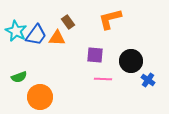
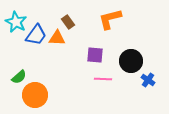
cyan star: moved 9 px up
green semicircle: rotated 21 degrees counterclockwise
orange circle: moved 5 px left, 2 px up
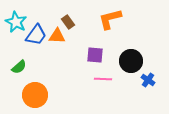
orange triangle: moved 2 px up
green semicircle: moved 10 px up
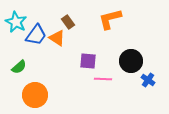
orange triangle: moved 2 px down; rotated 30 degrees clockwise
purple square: moved 7 px left, 6 px down
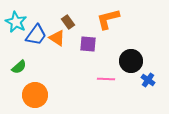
orange L-shape: moved 2 px left
purple square: moved 17 px up
pink line: moved 3 px right
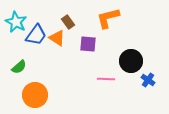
orange L-shape: moved 1 px up
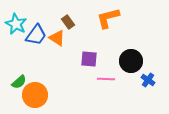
cyan star: moved 2 px down
purple square: moved 1 px right, 15 px down
green semicircle: moved 15 px down
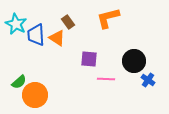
blue trapezoid: rotated 140 degrees clockwise
black circle: moved 3 px right
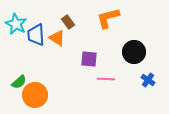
black circle: moved 9 px up
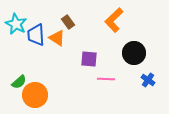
orange L-shape: moved 6 px right, 2 px down; rotated 30 degrees counterclockwise
black circle: moved 1 px down
